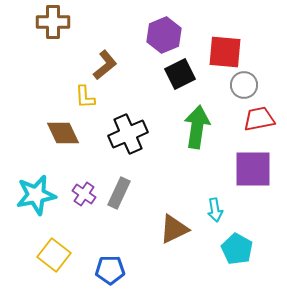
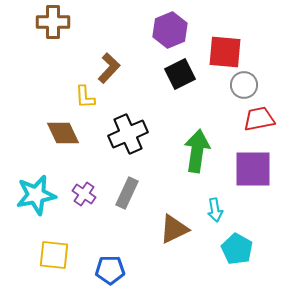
purple hexagon: moved 6 px right, 5 px up
brown L-shape: moved 4 px right, 3 px down; rotated 8 degrees counterclockwise
green arrow: moved 24 px down
gray rectangle: moved 8 px right
yellow square: rotated 32 degrees counterclockwise
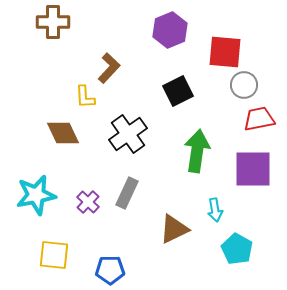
black square: moved 2 px left, 17 px down
black cross: rotated 12 degrees counterclockwise
purple cross: moved 4 px right, 8 px down; rotated 10 degrees clockwise
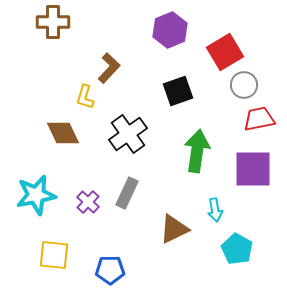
red square: rotated 36 degrees counterclockwise
black square: rotated 8 degrees clockwise
yellow L-shape: rotated 20 degrees clockwise
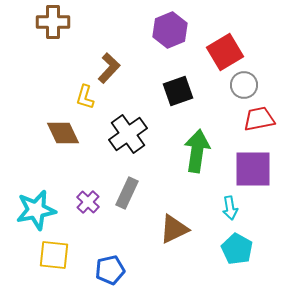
cyan star: moved 15 px down
cyan arrow: moved 15 px right, 2 px up
blue pentagon: rotated 12 degrees counterclockwise
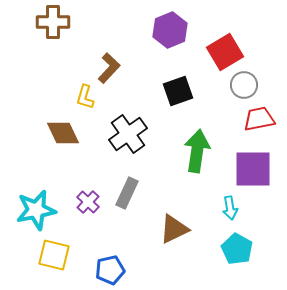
yellow square: rotated 8 degrees clockwise
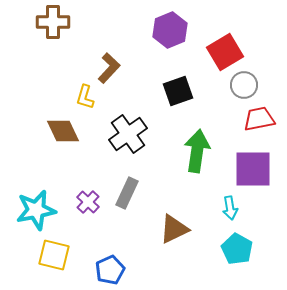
brown diamond: moved 2 px up
blue pentagon: rotated 12 degrees counterclockwise
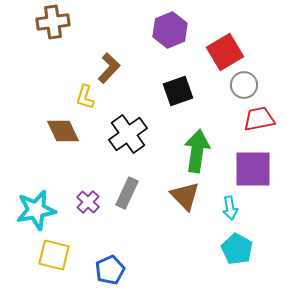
brown cross: rotated 8 degrees counterclockwise
brown triangle: moved 11 px right, 33 px up; rotated 48 degrees counterclockwise
